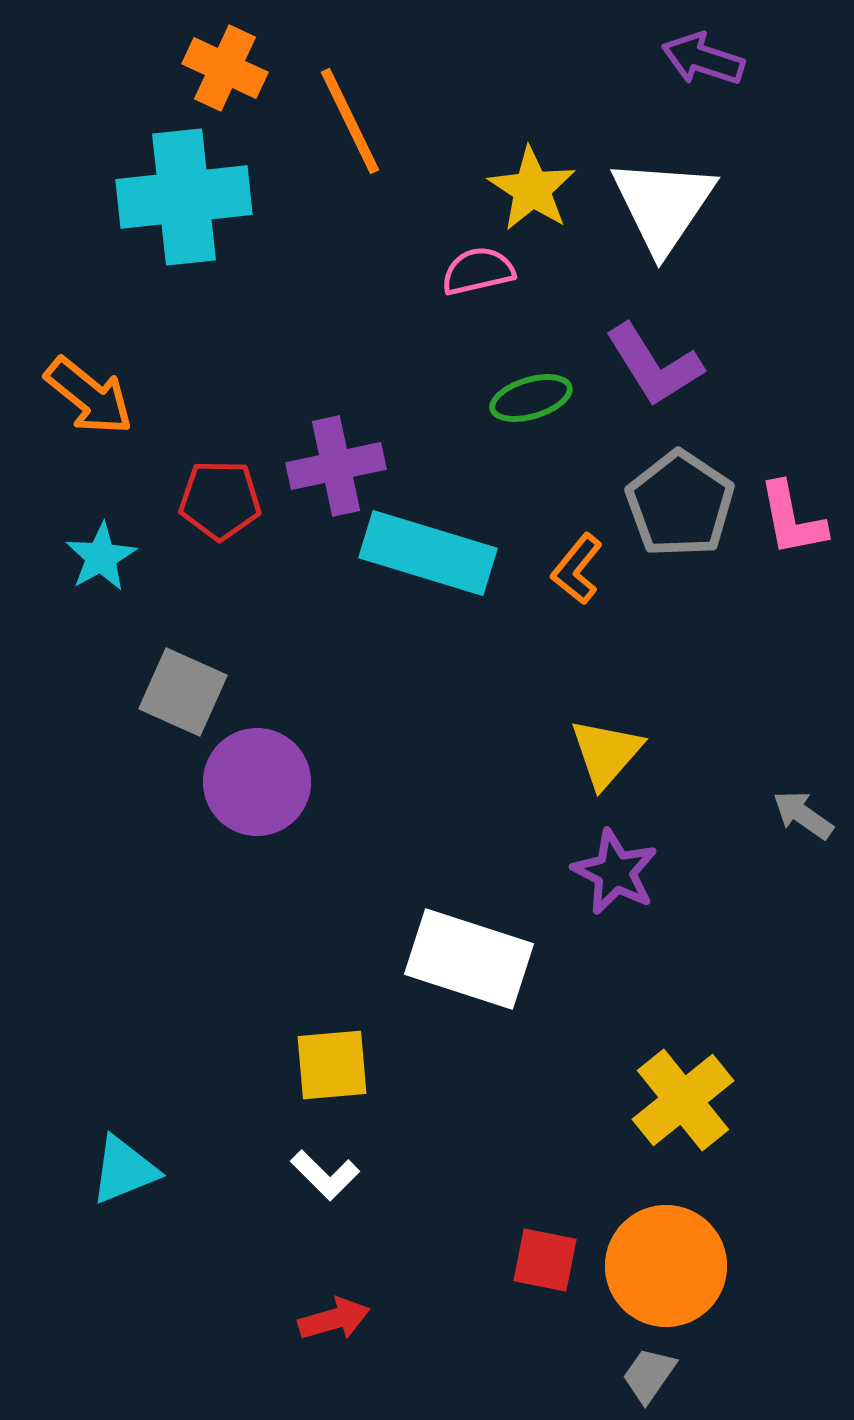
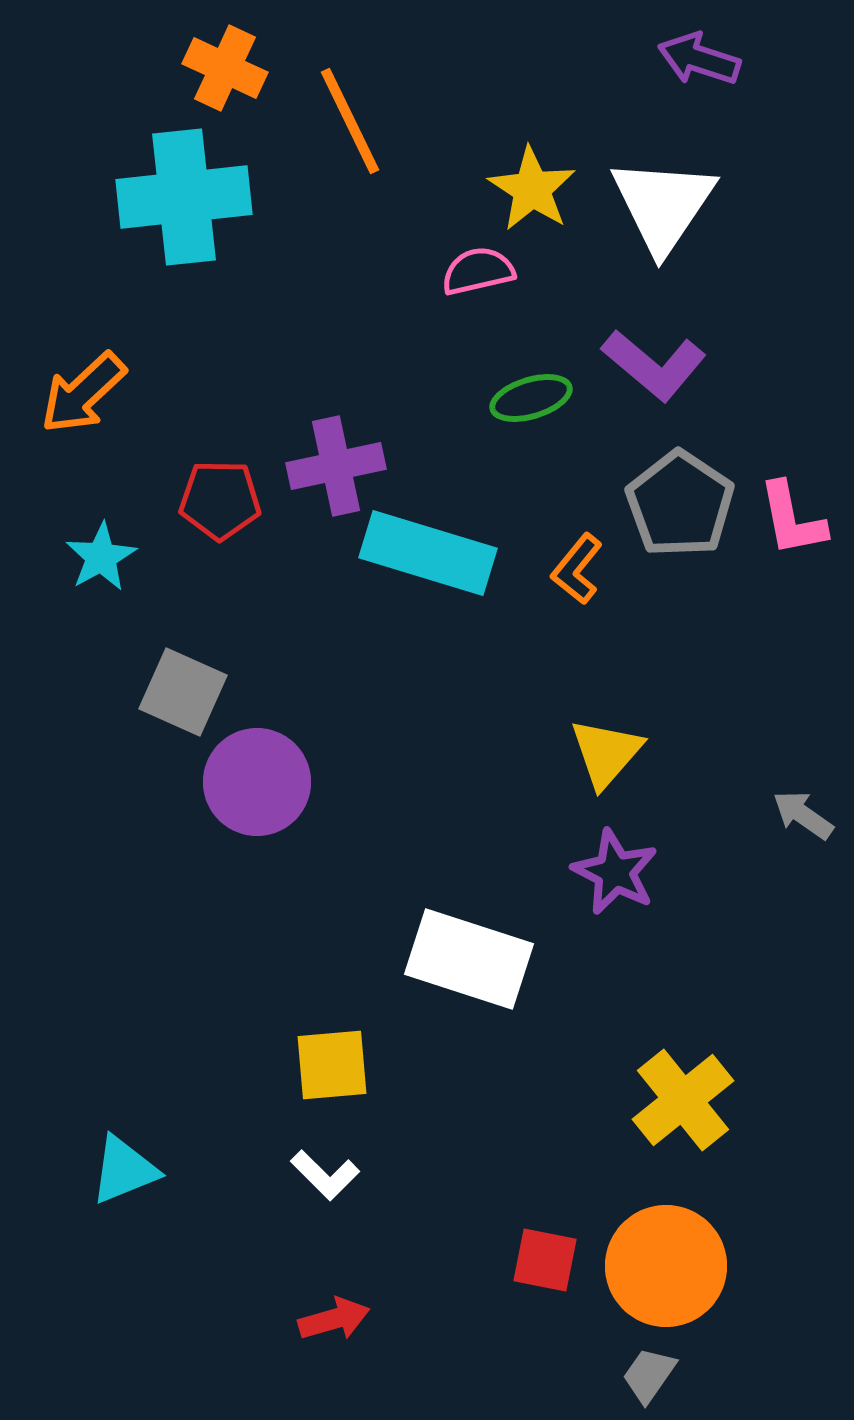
purple arrow: moved 4 px left
purple L-shape: rotated 18 degrees counterclockwise
orange arrow: moved 6 px left, 3 px up; rotated 98 degrees clockwise
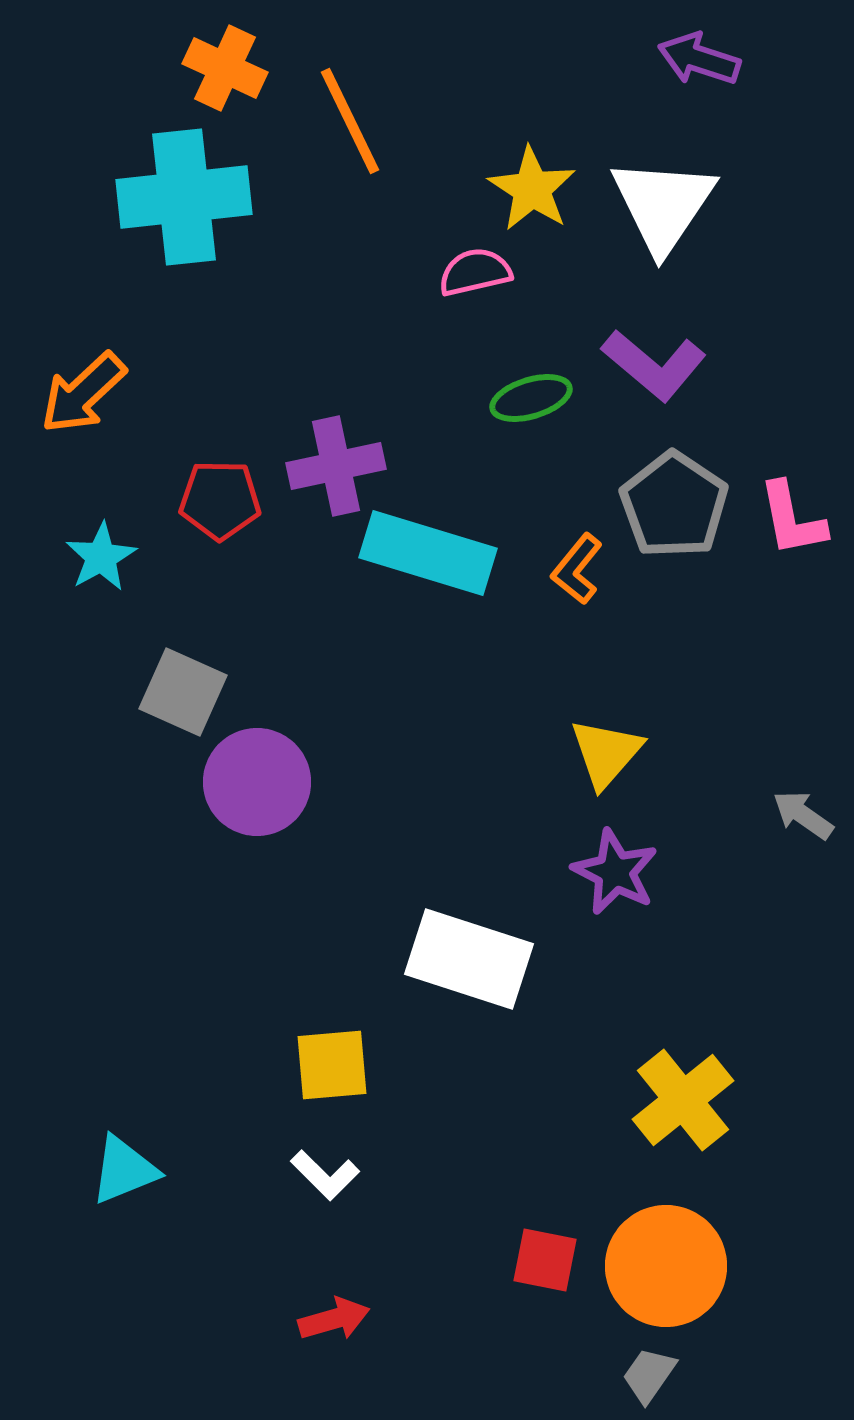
pink semicircle: moved 3 px left, 1 px down
gray pentagon: moved 6 px left, 1 px down
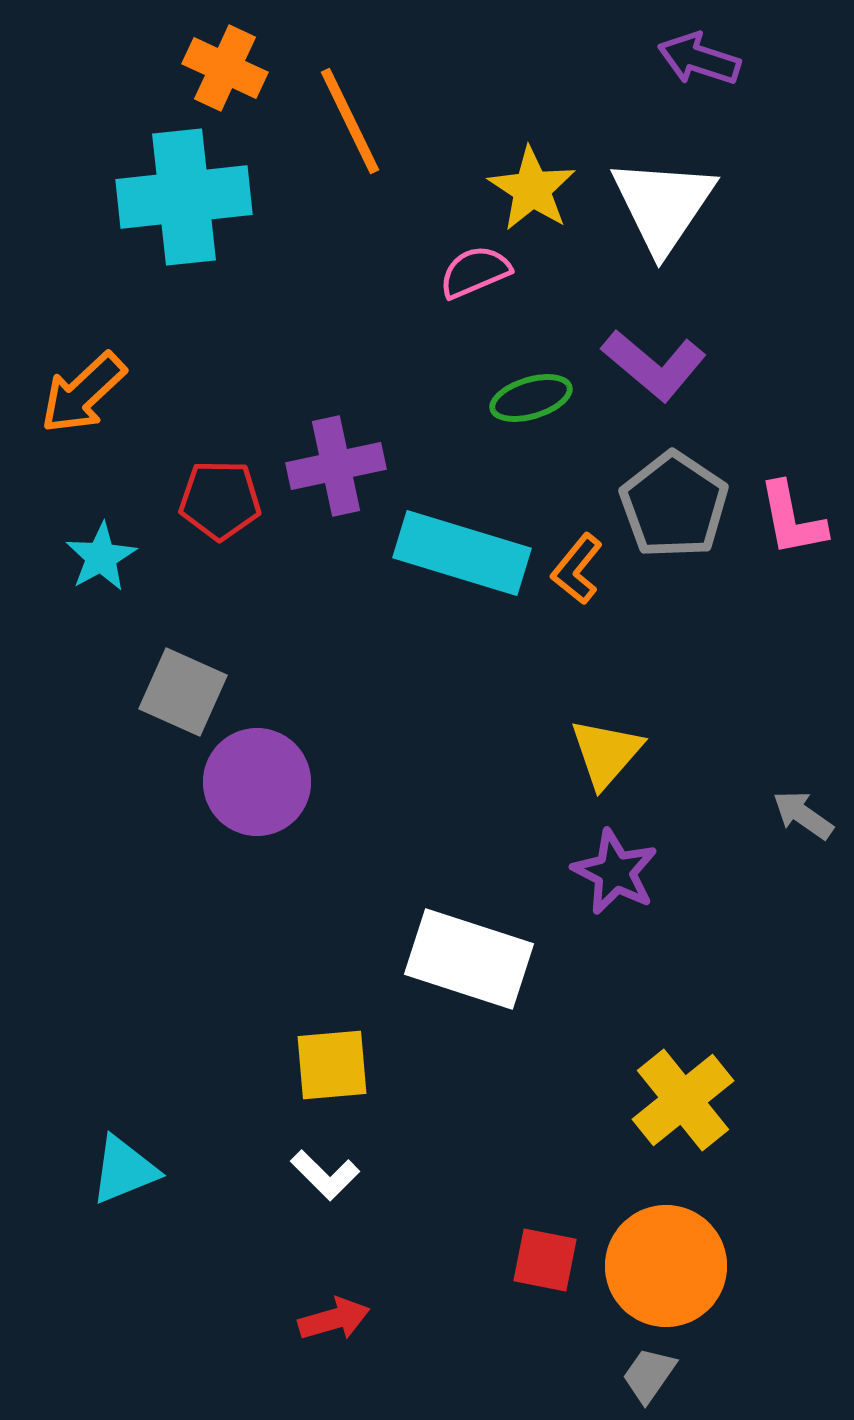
pink semicircle: rotated 10 degrees counterclockwise
cyan rectangle: moved 34 px right
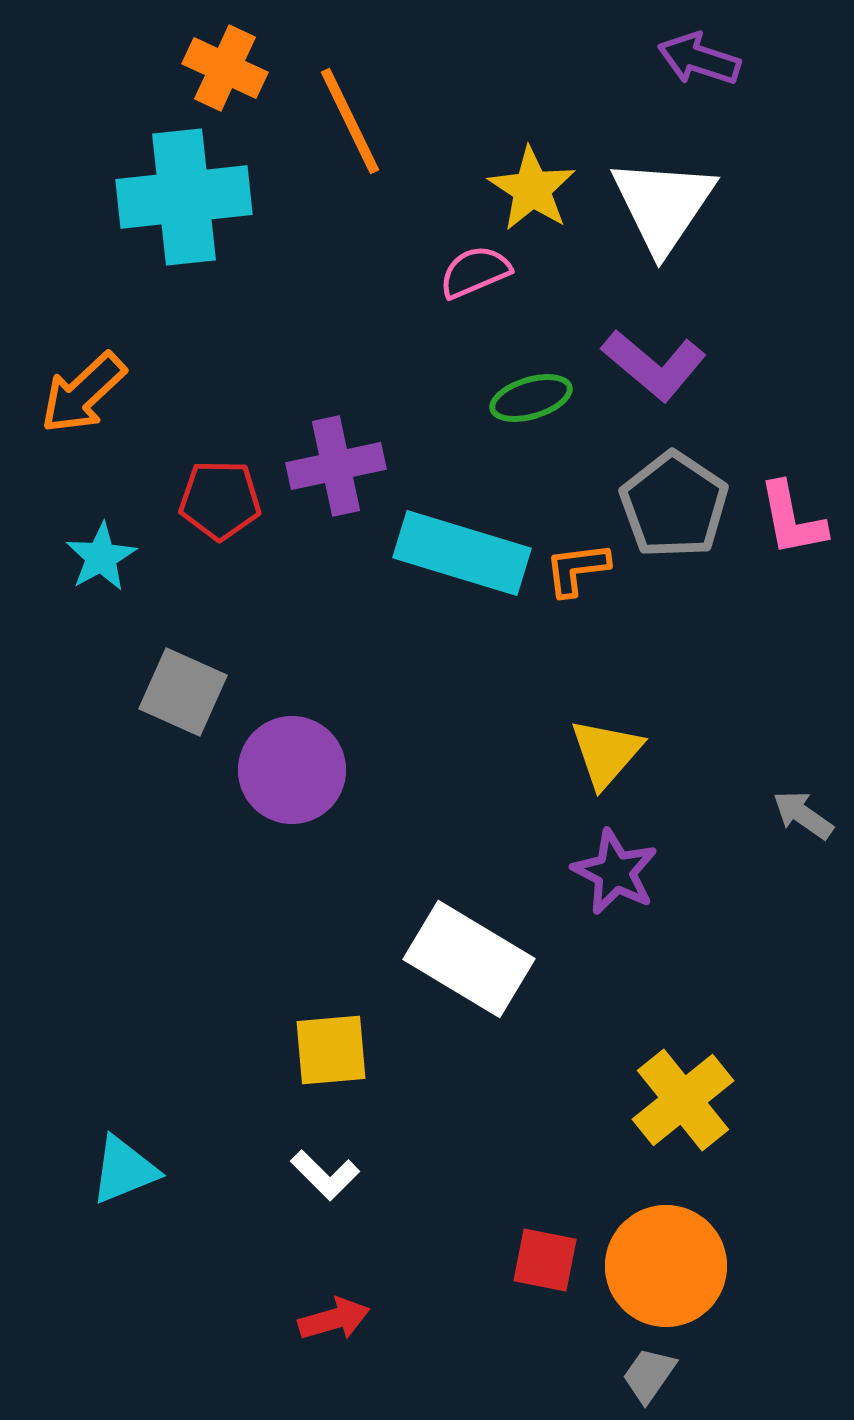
orange L-shape: rotated 44 degrees clockwise
purple circle: moved 35 px right, 12 px up
white rectangle: rotated 13 degrees clockwise
yellow square: moved 1 px left, 15 px up
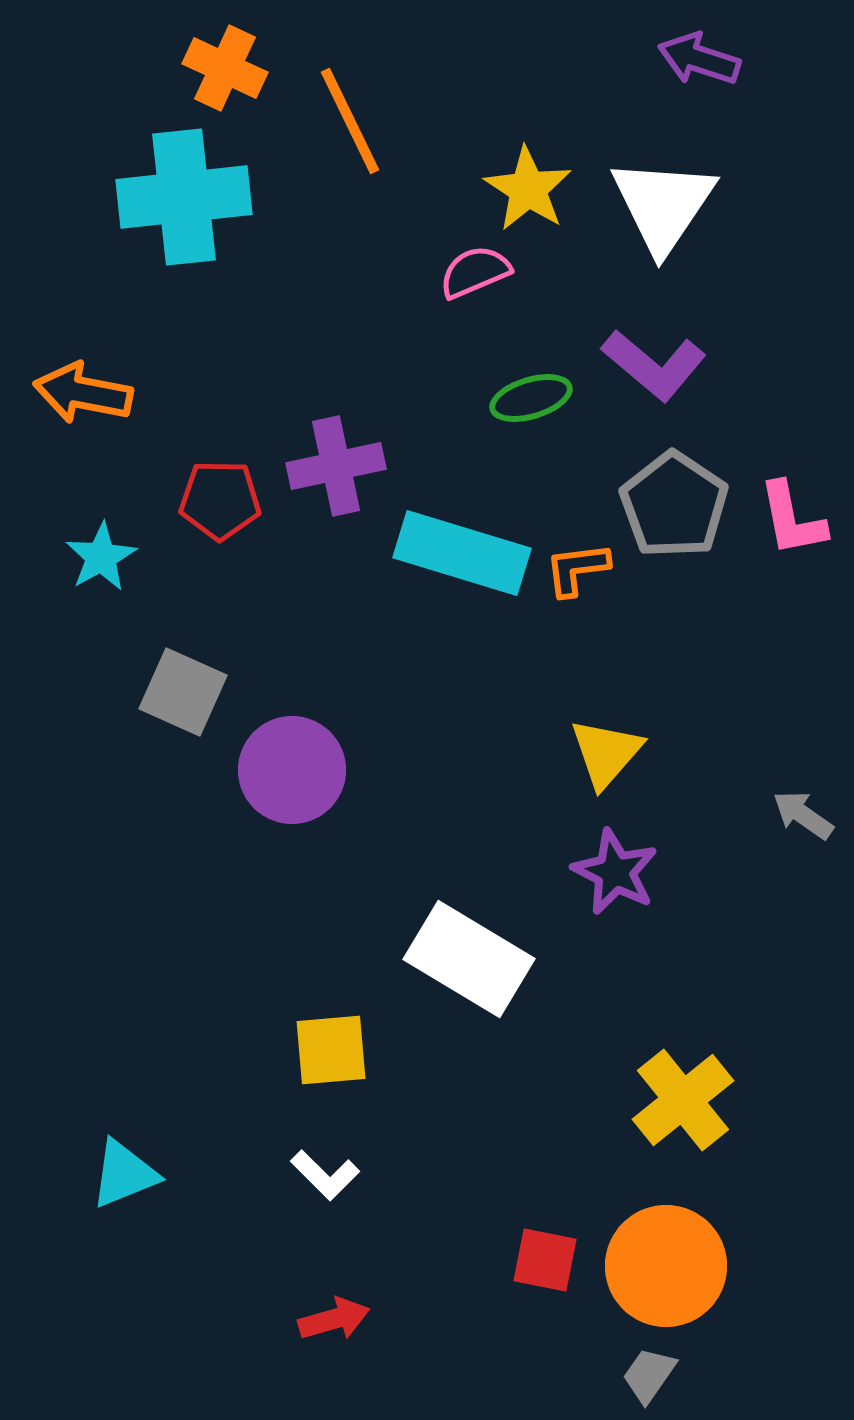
yellow star: moved 4 px left
orange arrow: rotated 54 degrees clockwise
cyan triangle: moved 4 px down
